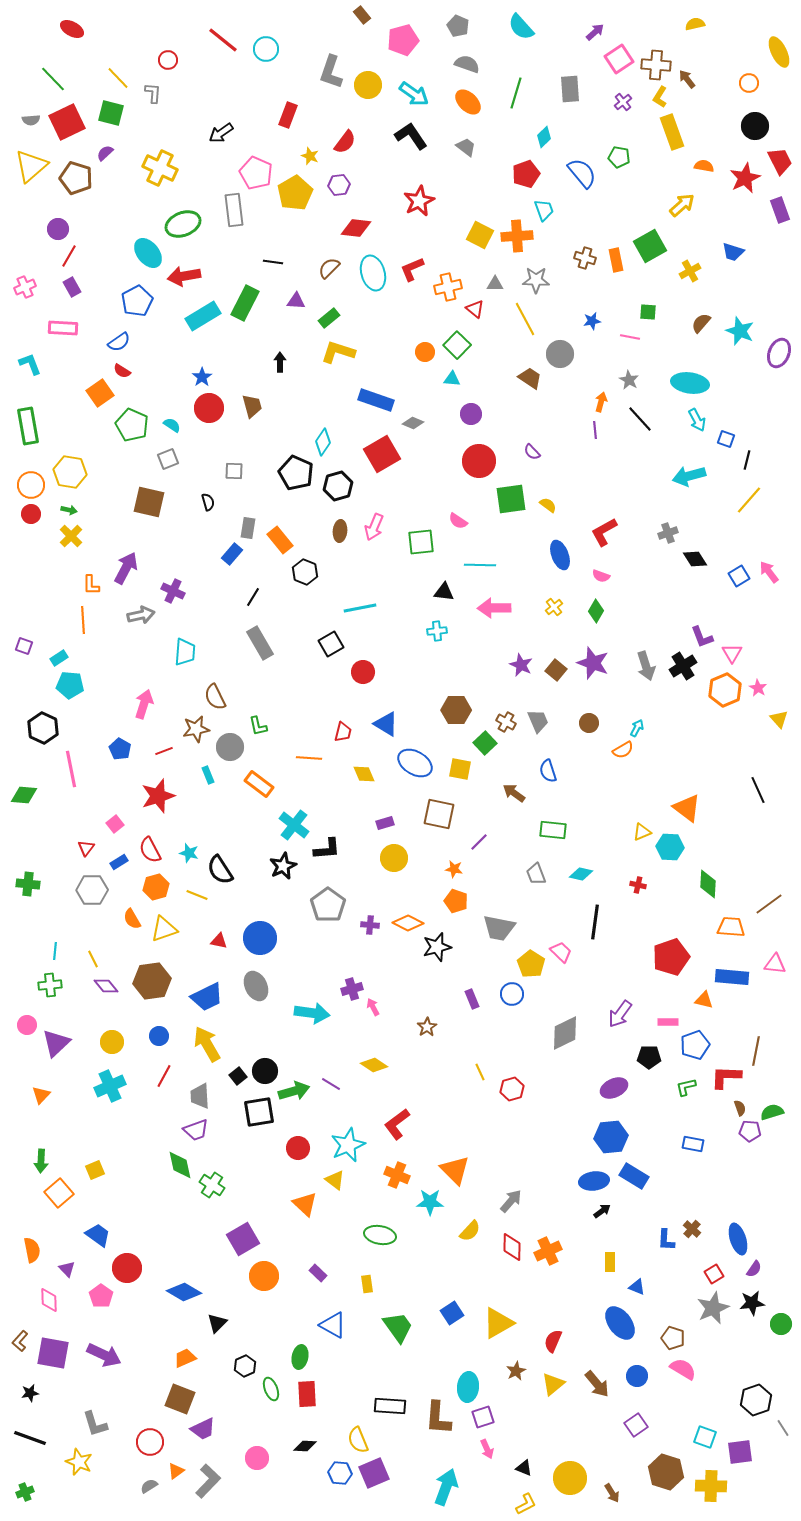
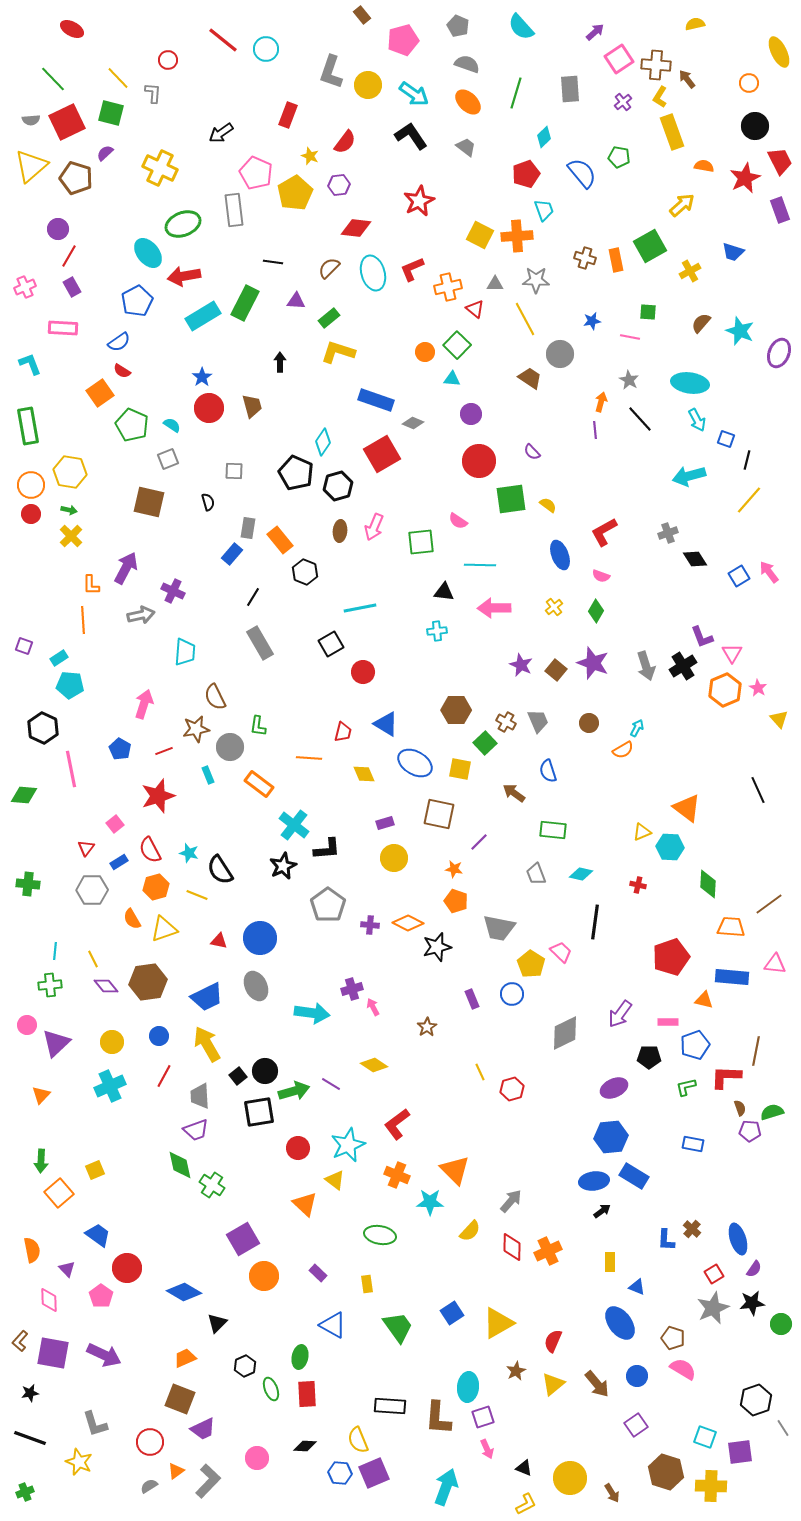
green L-shape at (258, 726): rotated 20 degrees clockwise
brown hexagon at (152, 981): moved 4 px left, 1 px down
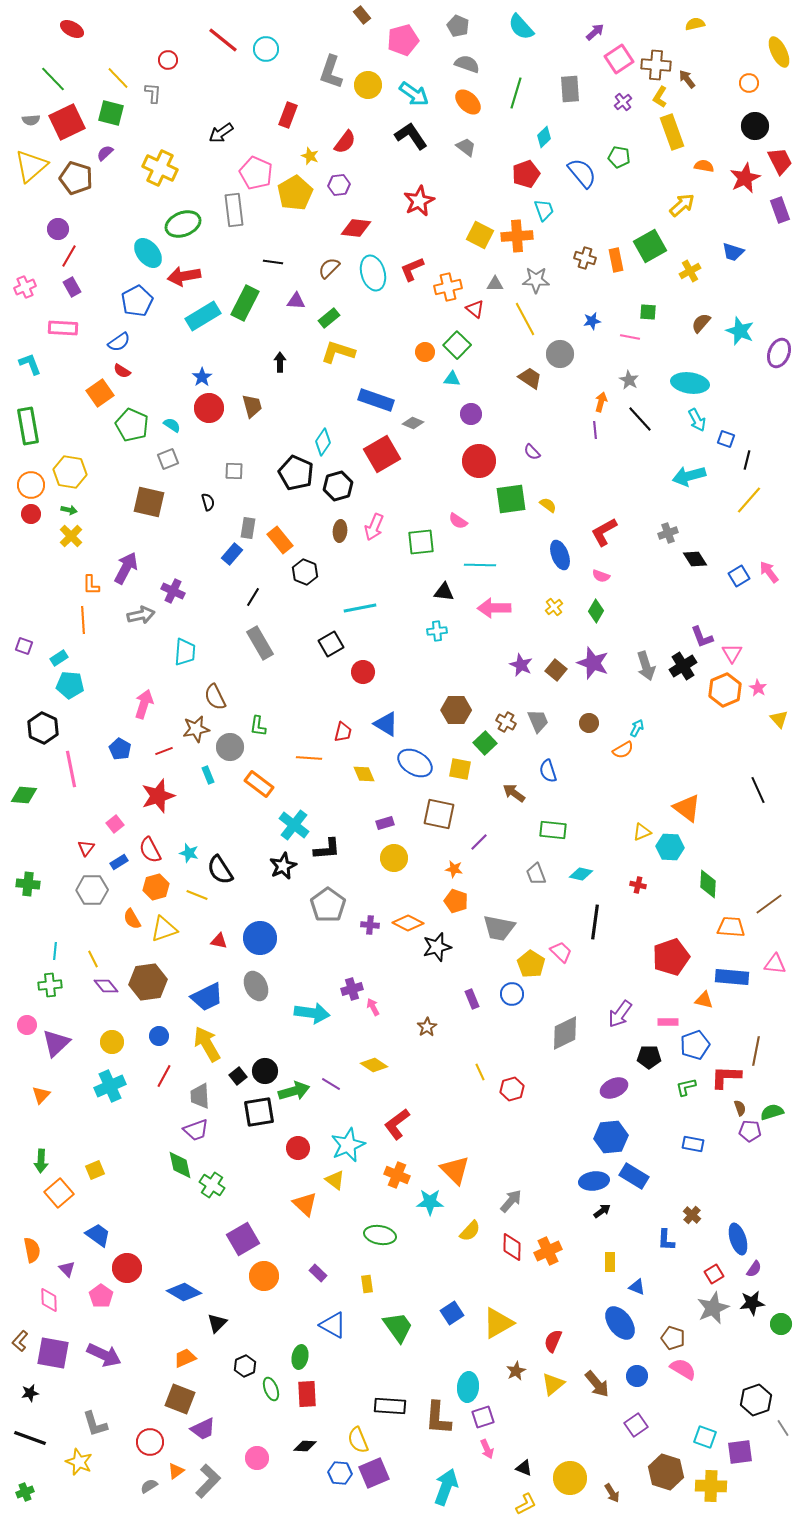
brown cross at (692, 1229): moved 14 px up
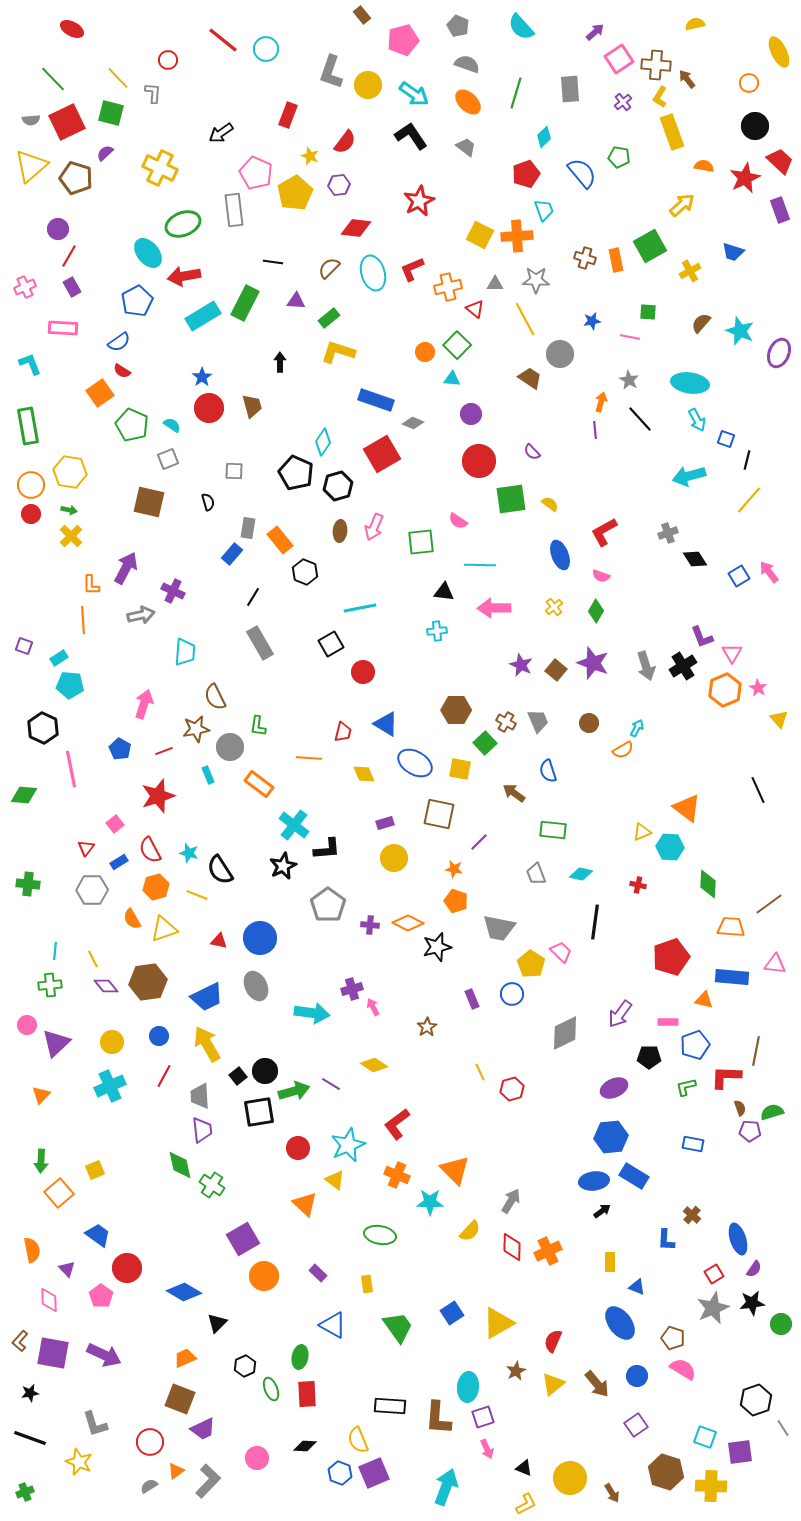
red trapezoid at (780, 161): rotated 20 degrees counterclockwise
yellow semicircle at (548, 505): moved 2 px right, 1 px up
purple trapezoid at (196, 1130): moved 6 px right; rotated 76 degrees counterclockwise
gray arrow at (511, 1201): rotated 10 degrees counterclockwise
blue hexagon at (340, 1473): rotated 15 degrees clockwise
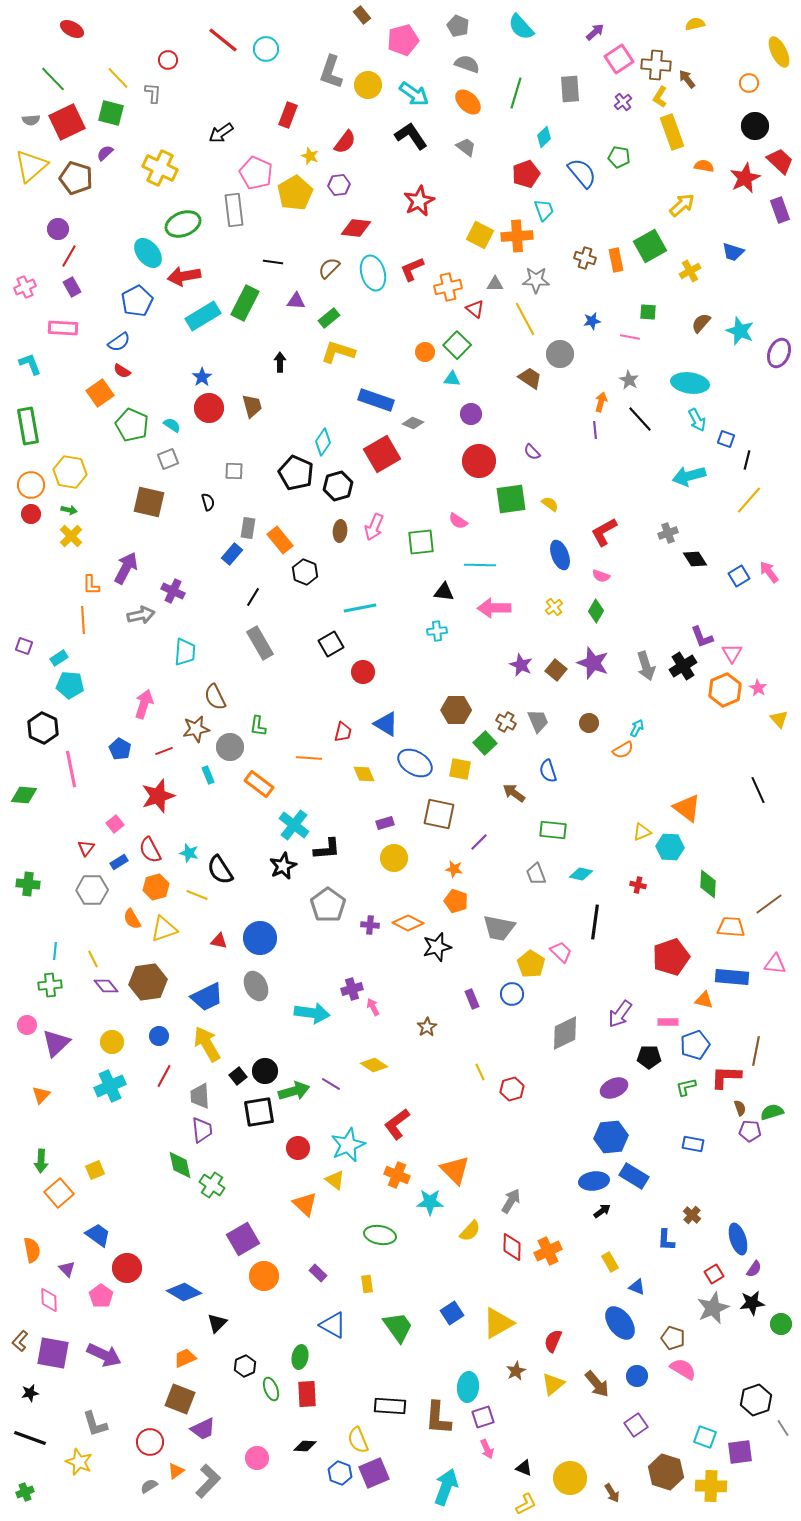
yellow rectangle at (610, 1262): rotated 30 degrees counterclockwise
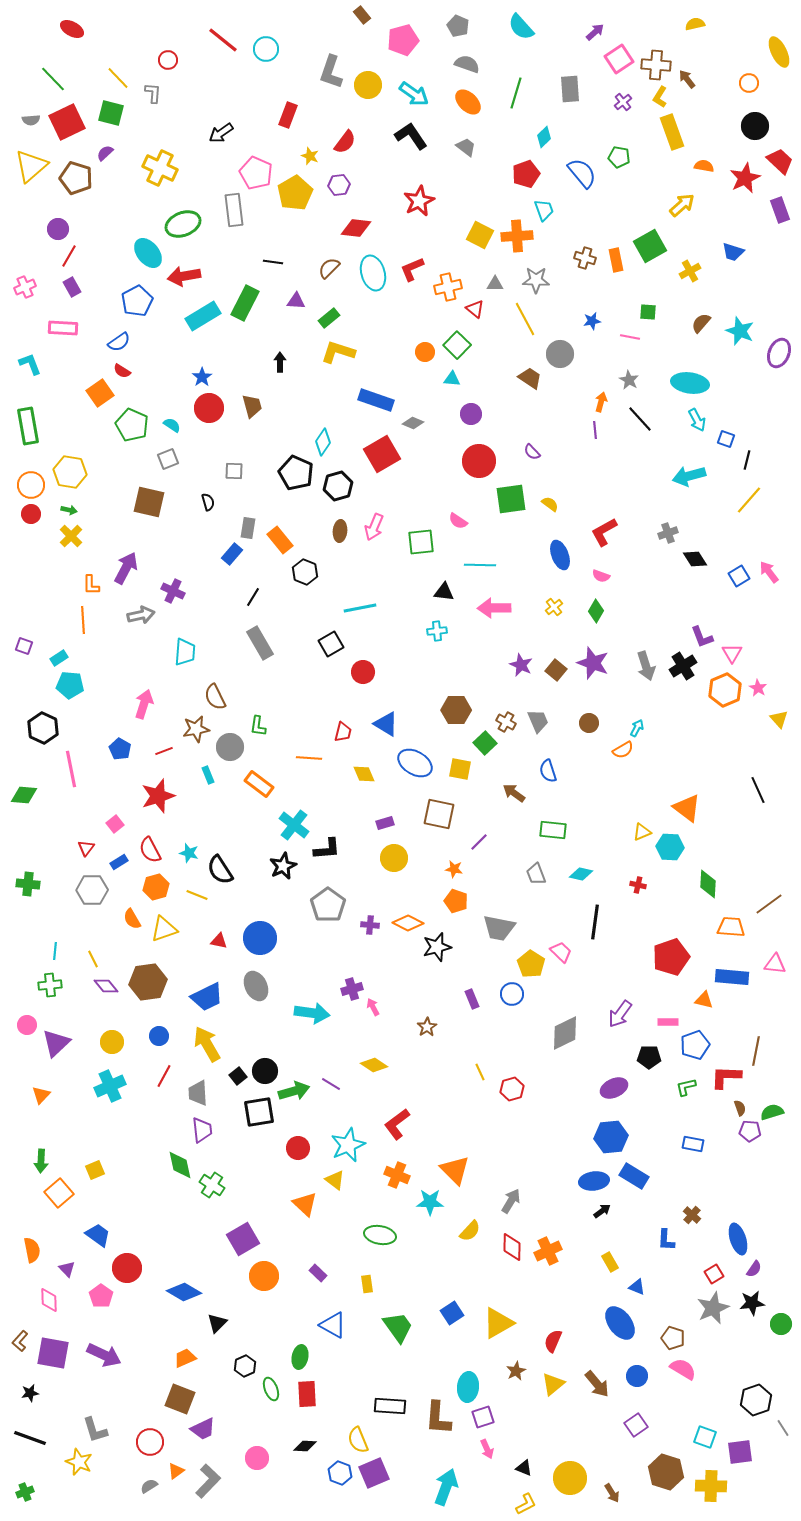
gray trapezoid at (200, 1096): moved 2 px left, 3 px up
gray L-shape at (95, 1424): moved 6 px down
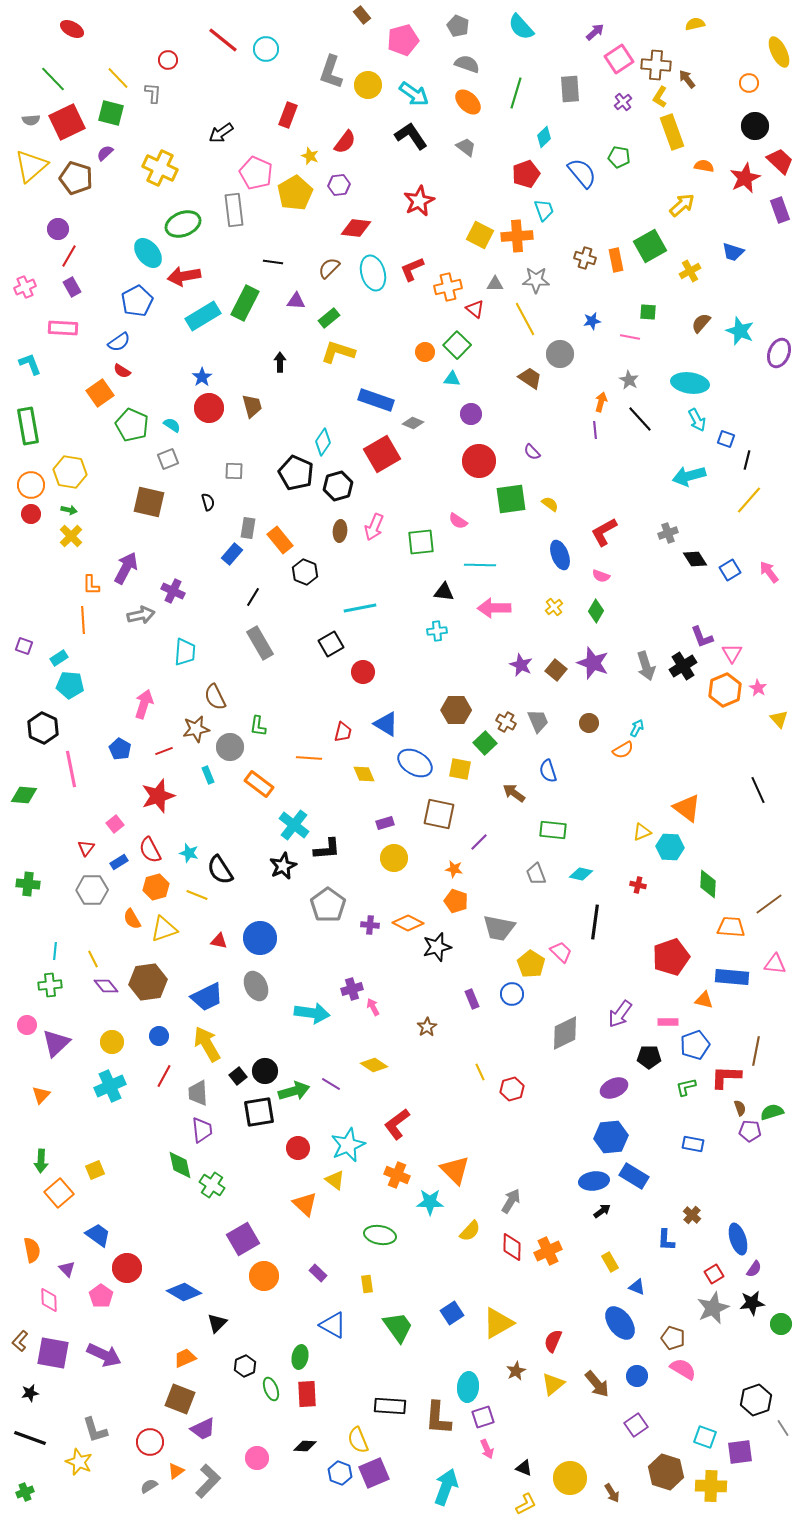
blue square at (739, 576): moved 9 px left, 6 px up
